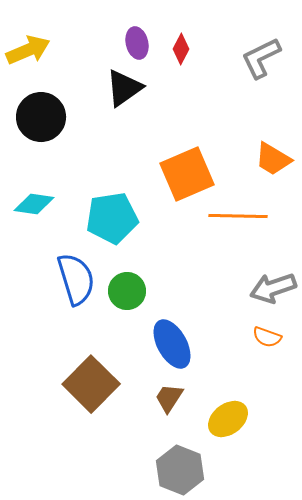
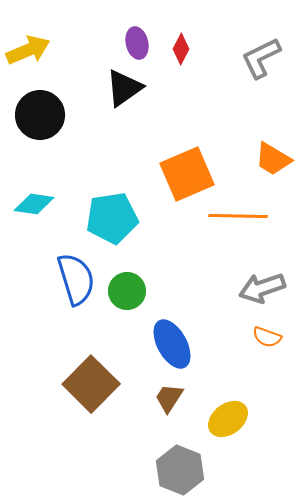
black circle: moved 1 px left, 2 px up
gray arrow: moved 11 px left
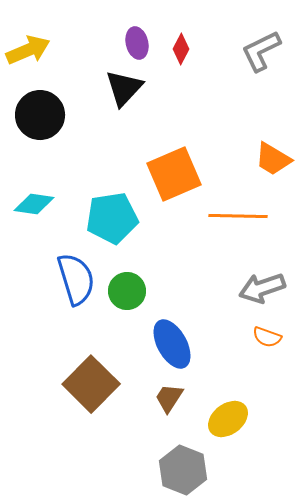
gray L-shape: moved 7 px up
black triangle: rotated 12 degrees counterclockwise
orange square: moved 13 px left
gray hexagon: moved 3 px right
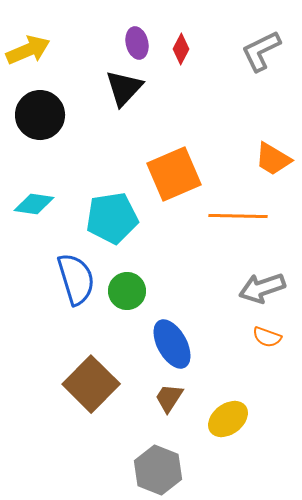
gray hexagon: moved 25 px left
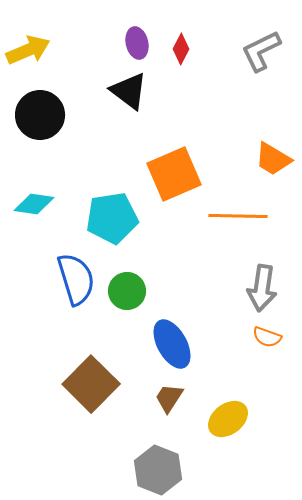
black triangle: moved 5 px right, 3 px down; rotated 36 degrees counterclockwise
gray arrow: rotated 63 degrees counterclockwise
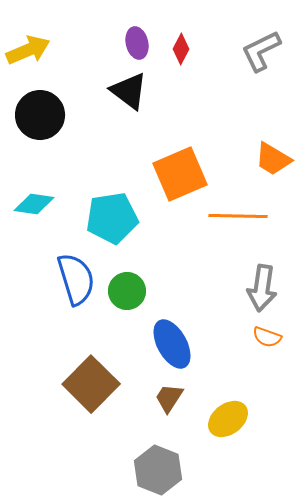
orange square: moved 6 px right
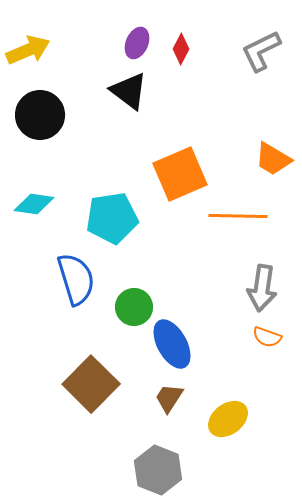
purple ellipse: rotated 36 degrees clockwise
green circle: moved 7 px right, 16 px down
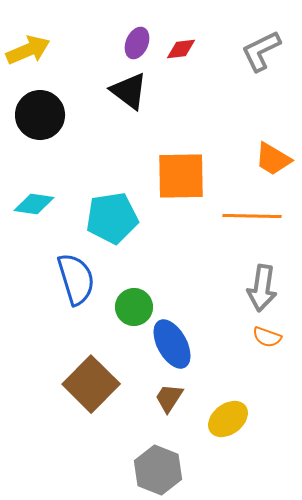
red diamond: rotated 56 degrees clockwise
orange square: moved 1 px right, 2 px down; rotated 22 degrees clockwise
orange line: moved 14 px right
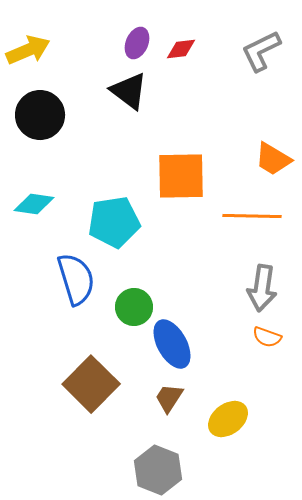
cyan pentagon: moved 2 px right, 4 px down
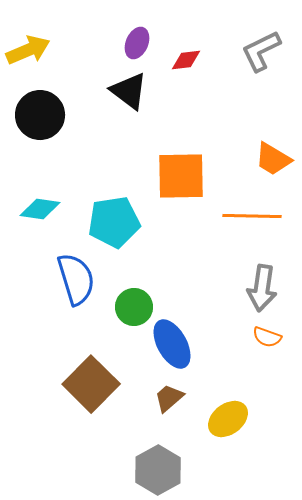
red diamond: moved 5 px right, 11 px down
cyan diamond: moved 6 px right, 5 px down
brown trapezoid: rotated 16 degrees clockwise
gray hexagon: rotated 9 degrees clockwise
